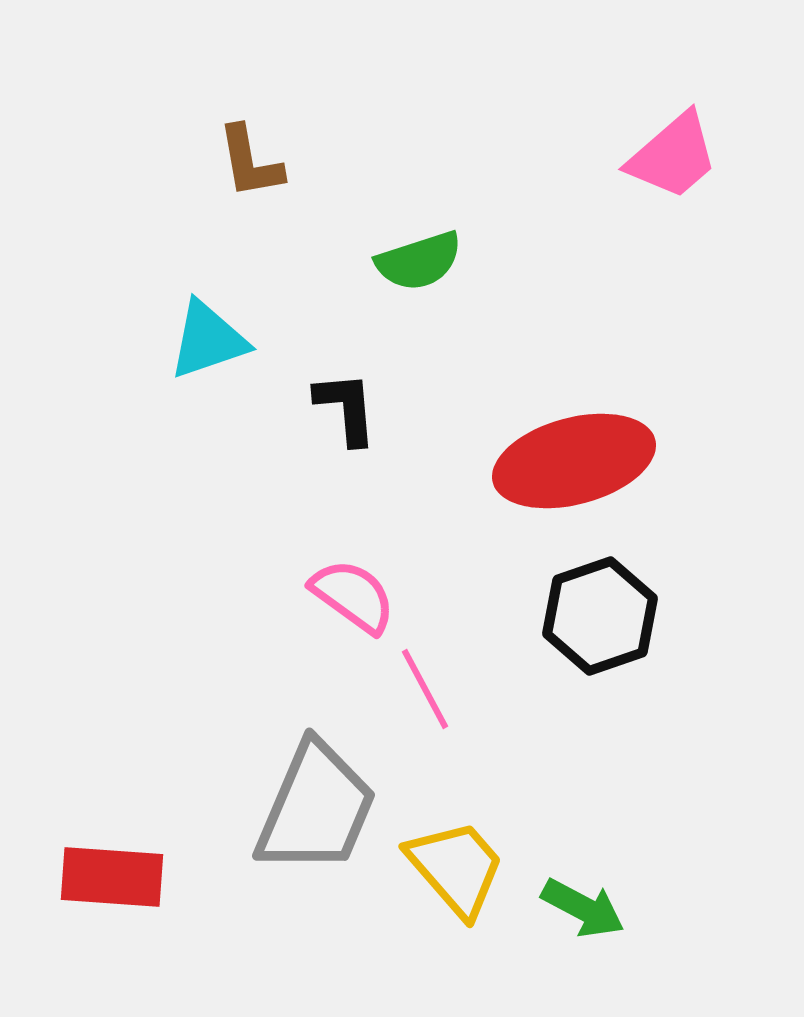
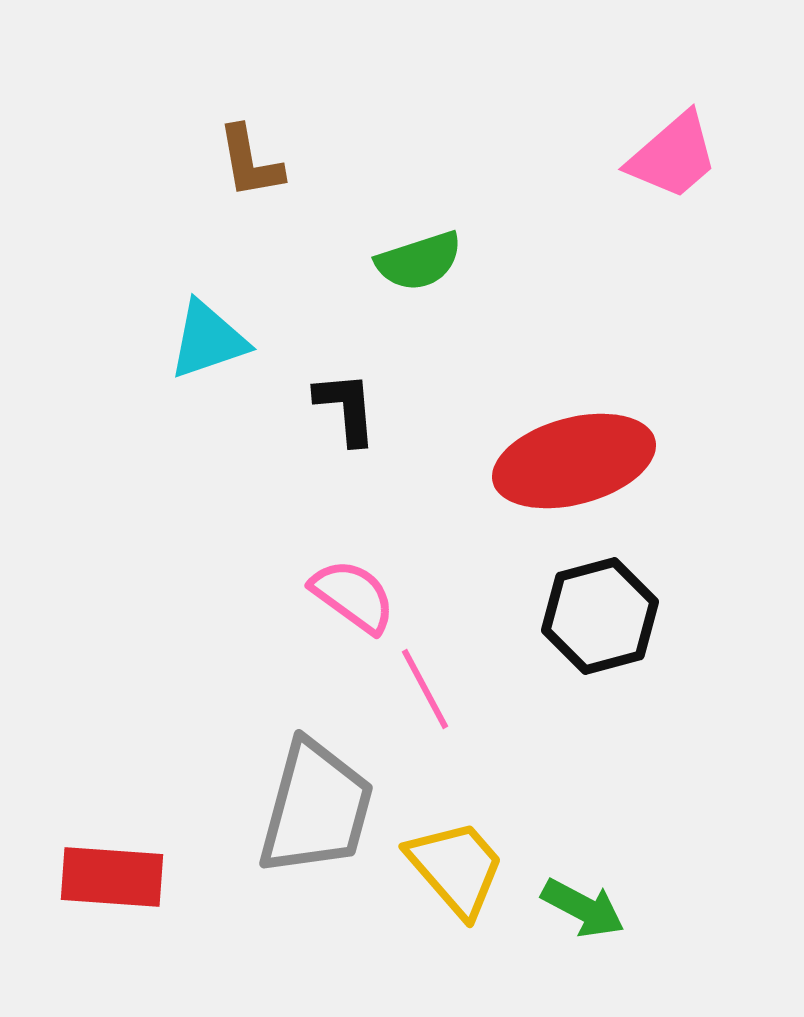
black hexagon: rotated 4 degrees clockwise
gray trapezoid: rotated 8 degrees counterclockwise
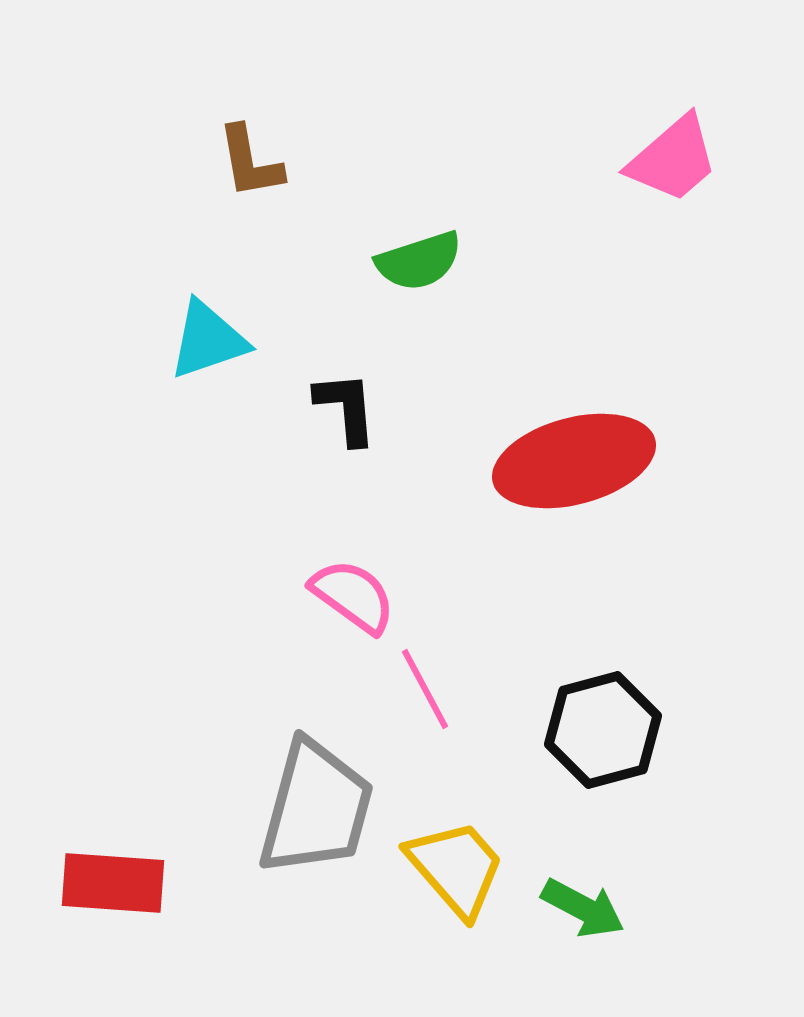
pink trapezoid: moved 3 px down
black hexagon: moved 3 px right, 114 px down
red rectangle: moved 1 px right, 6 px down
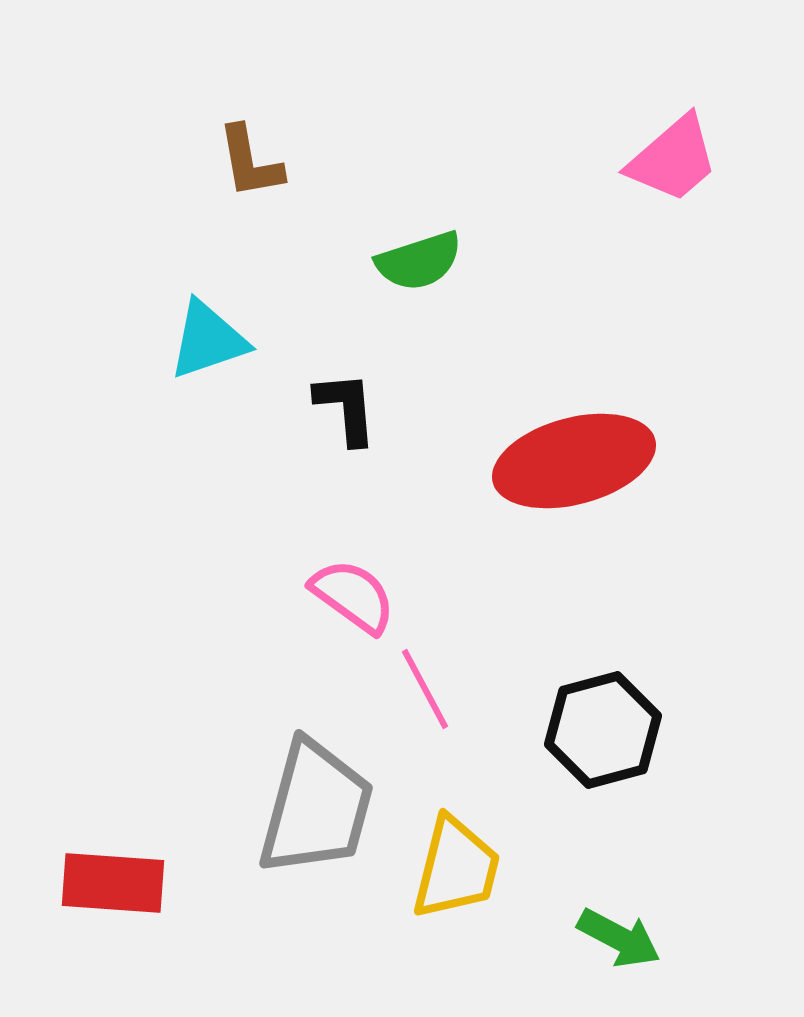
yellow trapezoid: rotated 55 degrees clockwise
green arrow: moved 36 px right, 30 px down
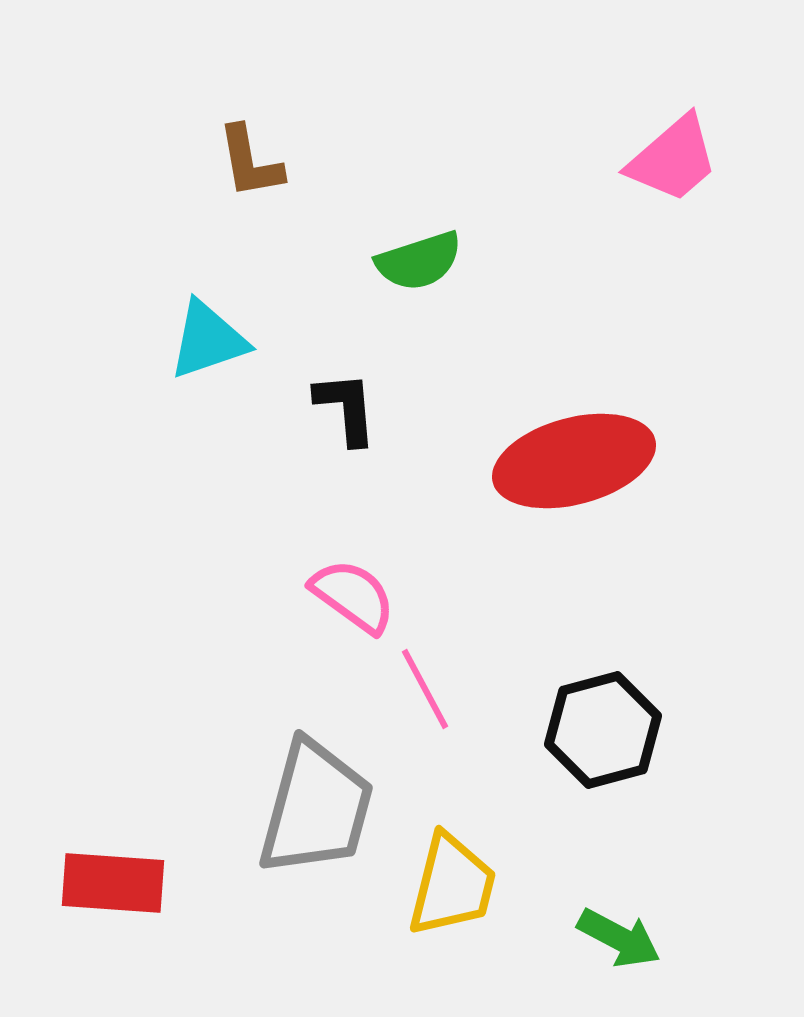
yellow trapezoid: moved 4 px left, 17 px down
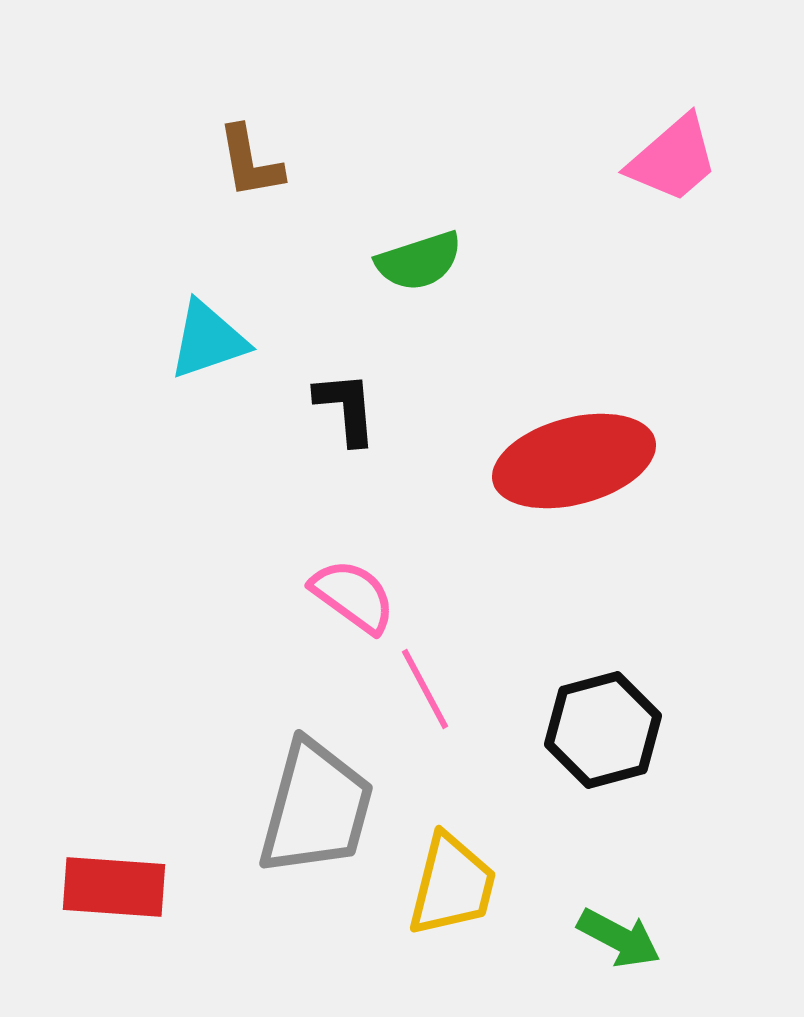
red rectangle: moved 1 px right, 4 px down
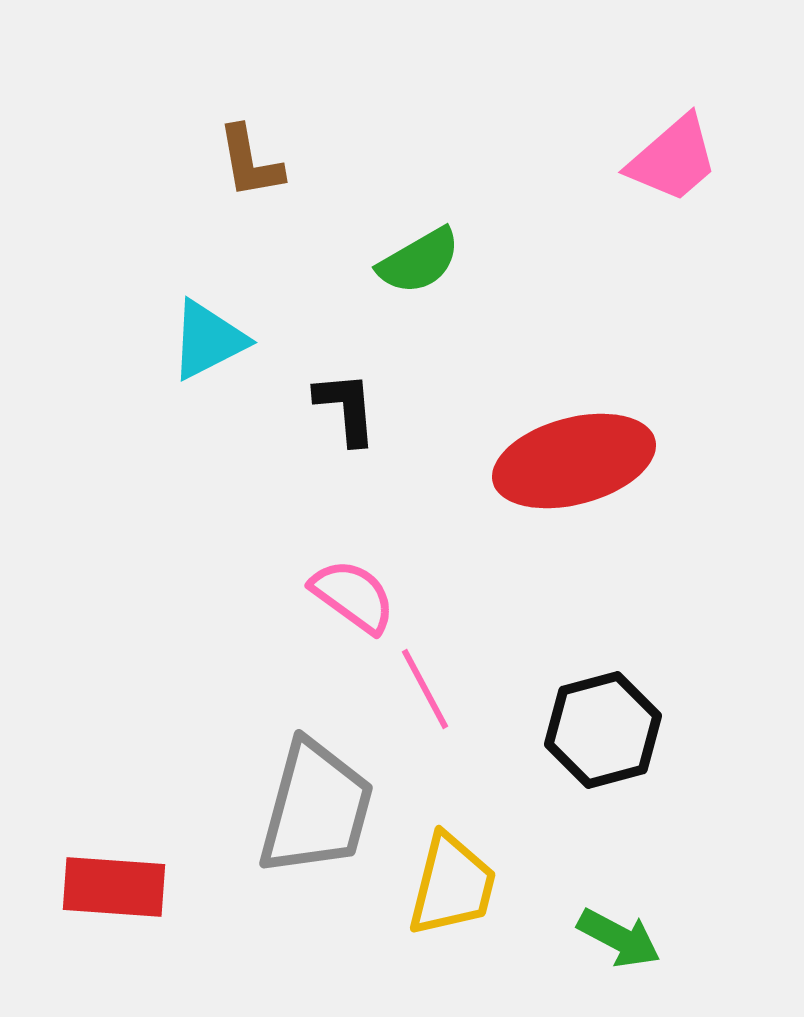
green semicircle: rotated 12 degrees counterclockwise
cyan triangle: rotated 8 degrees counterclockwise
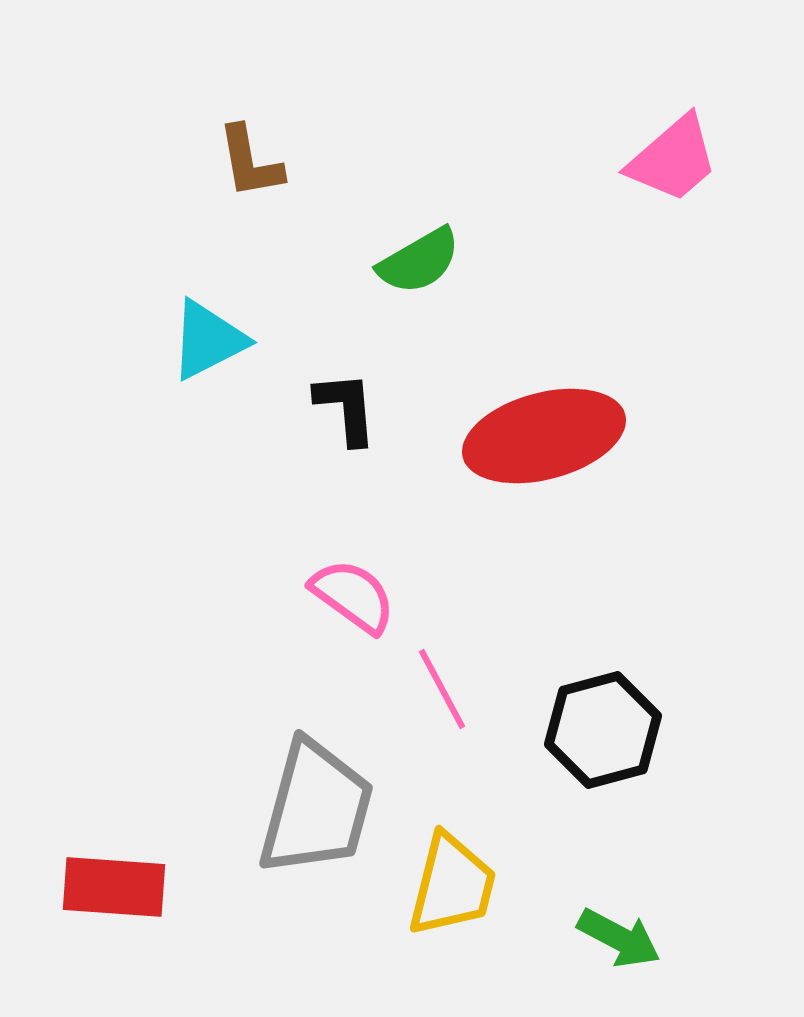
red ellipse: moved 30 px left, 25 px up
pink line: moved 17 px right
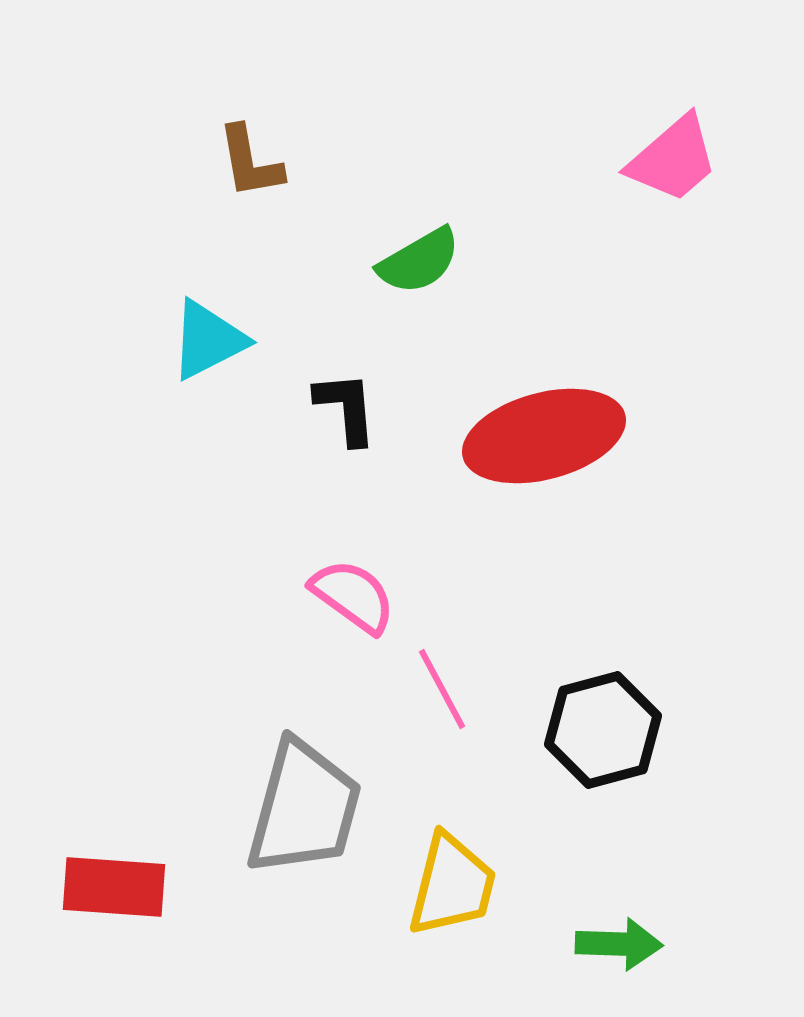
gray trapezoid: moved 12 px left
green arrow: moved 6 px down; rotated 26 degrees counterclockwise
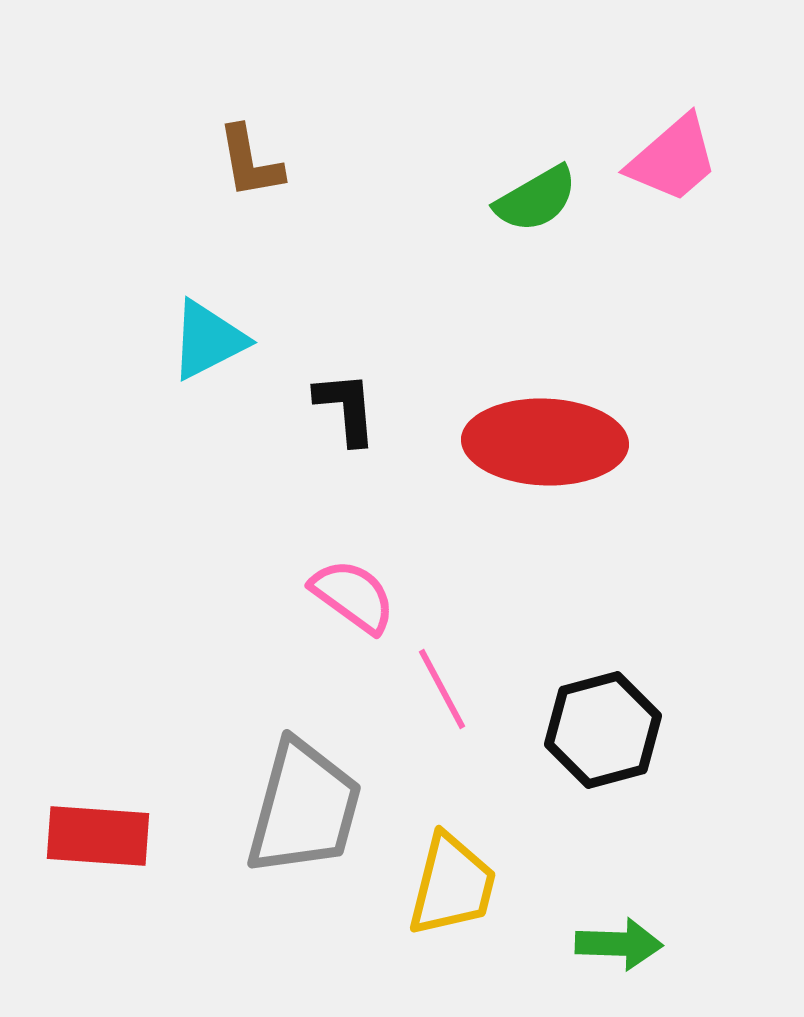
green semicircle: moved 117 px right, 62 px up
red ellipse: moved 1 px right, 6 px down; rotated 17 degrees clockwise
red rectangle: moved 16 px left, 51 px up
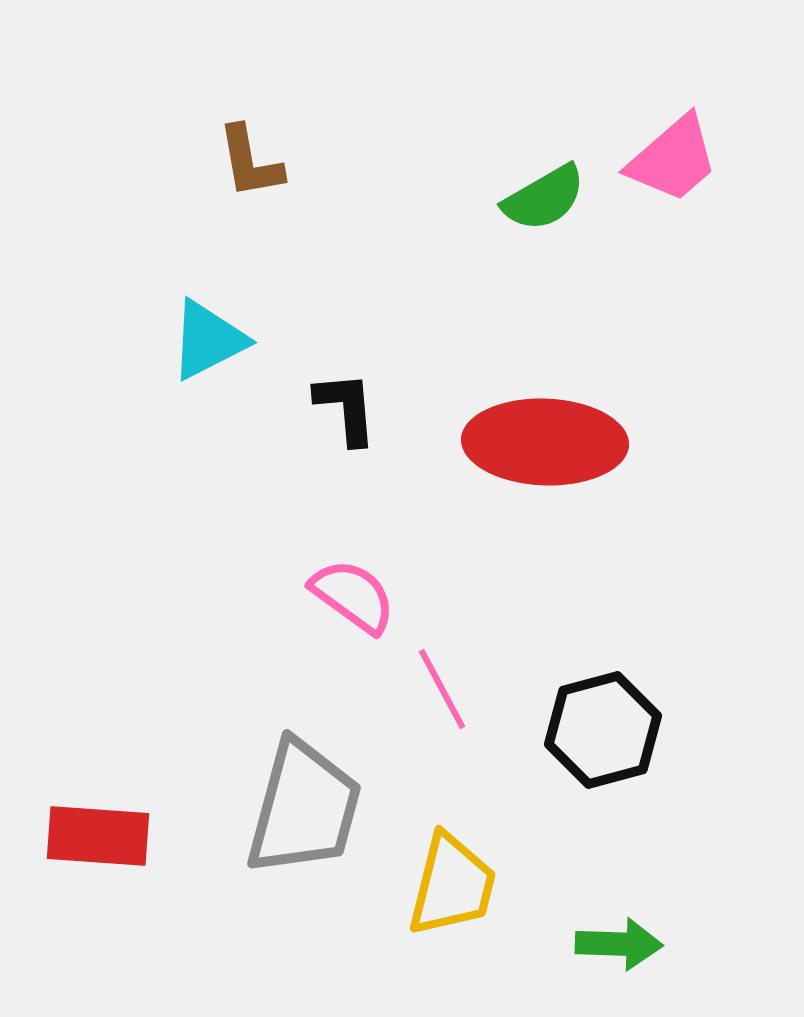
green semicircle: moved 8 px right, 1 px up
